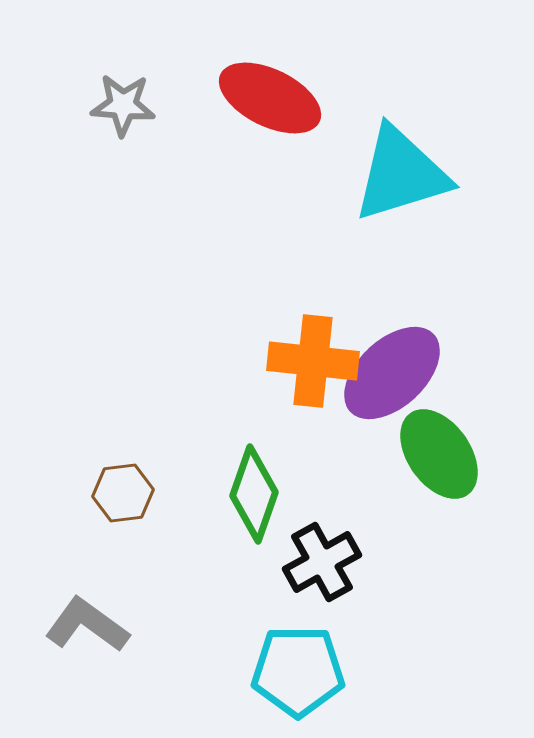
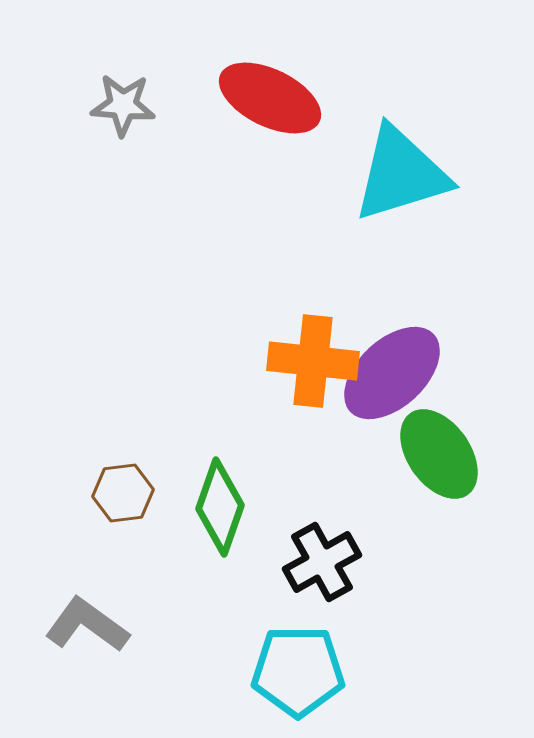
green diamond: moved 34 px left, 13 px down
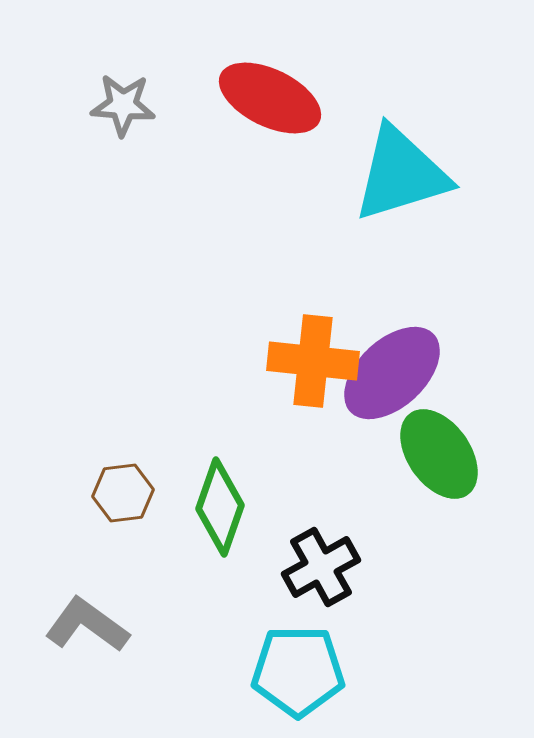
black cross: moved 1 px left, 5 px down
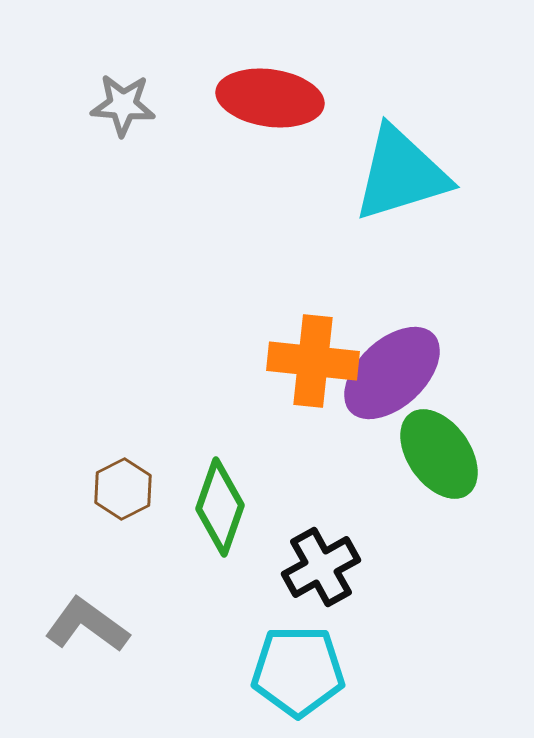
red ellipse: rotated 18 degrees counterclockwise
brown hexagon: moved 4 px up; rotated 20 degrees counterclockwise
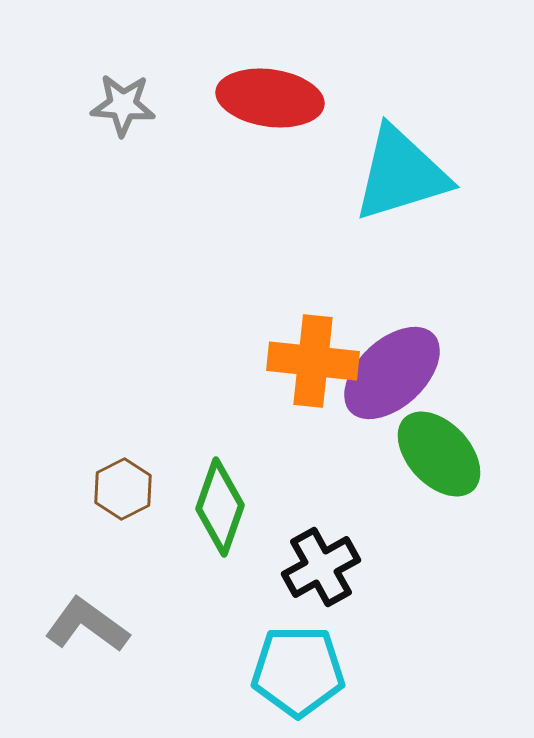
green ellipse: rotated 8 degrees counterclockwise
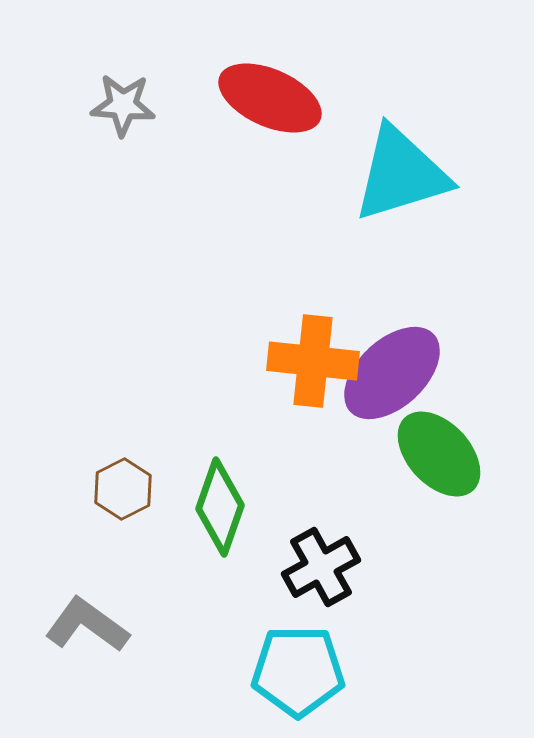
red ellipse: rotated 16 degrees clockwise
